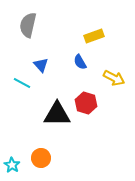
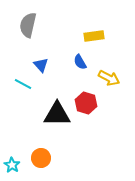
yellow rectangle: rotated 12 degrees clockwise
yellow arrow: moved 5 px left
cyan line: moved 1 px right, 1 px down
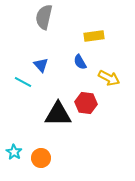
gray semicircle: moved 16 px right, 8 px up
cyan line: moved 2 px up
red hexagon: rotated 10 degrees counterclockwise
black triangle: moved 1 px right
cyan star: moved 2 px right, 13 px up
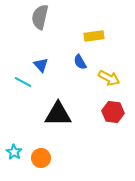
gray semicircle: moved 4 px left
red hexagon: moved 27 px right, 9 px down
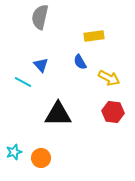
cyan star: rotated 21 degrees clockwise
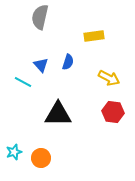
blue semicircle: moved 12 px left; rotated 133 degrees counterclockwise
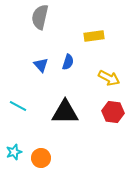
cyan line: moved 5 px left, 24 px down
black triangle: moved 7 px right, 2 px up
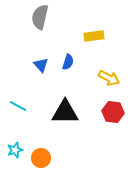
cyan star: moved 1 px right, 2 px up
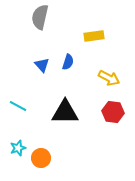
blue triangle: moved 1 px right
cyan star: moved 3 px right, 2 px up
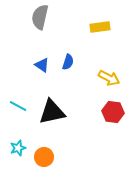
yellow rectangle: moved 6 px right, 9 px up
blue triangle: rotated 14 degrees counterclockwise
black triangle: moved 13 px left; rotated 12 degrees counterclockwise
orange circle: moved 3 px right, 1 px up
